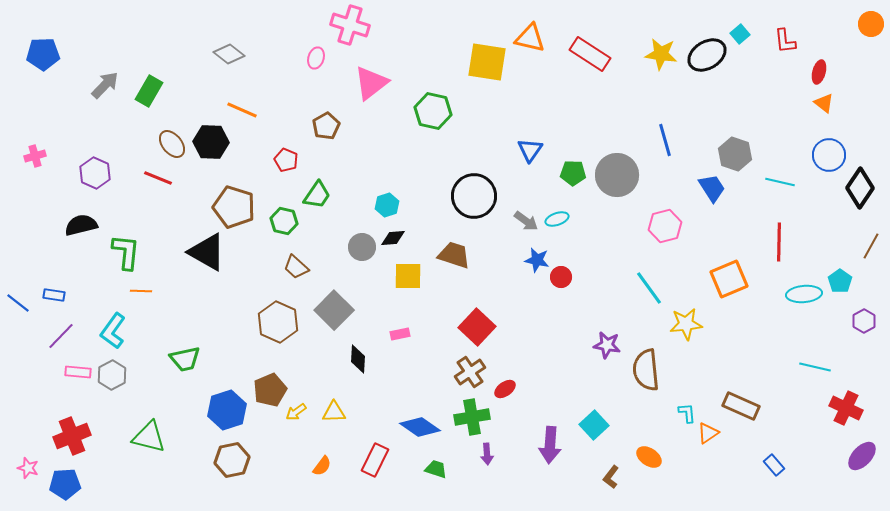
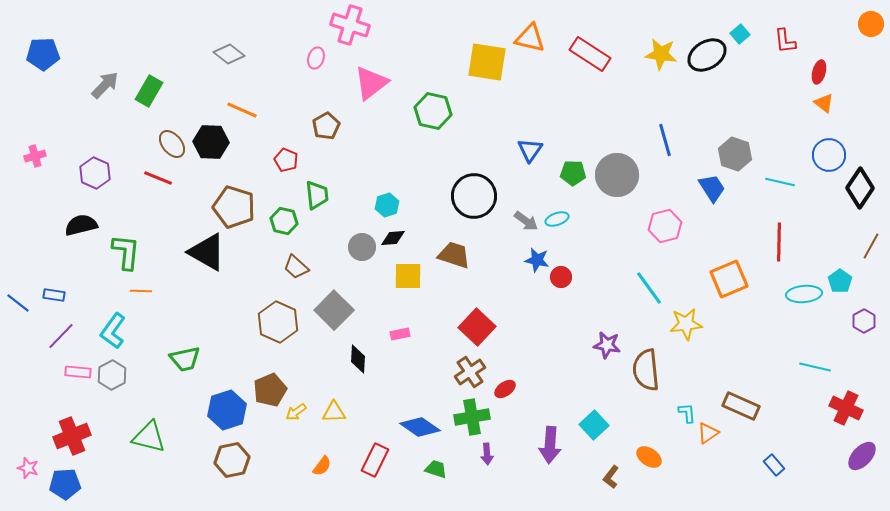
green trapezoid at (317, 195): rotated 40 degrees counterclockwise
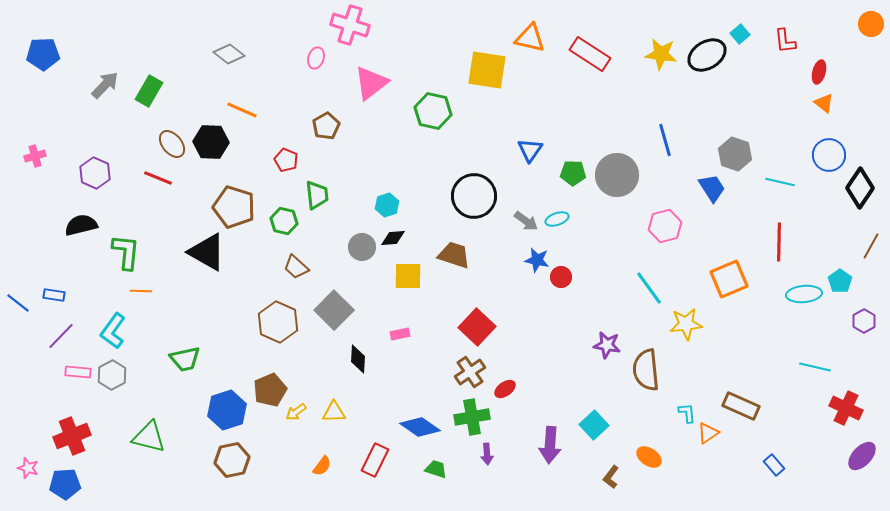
yellow square at (487, 62): moved 8 px down
